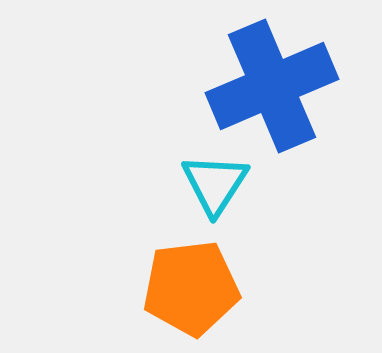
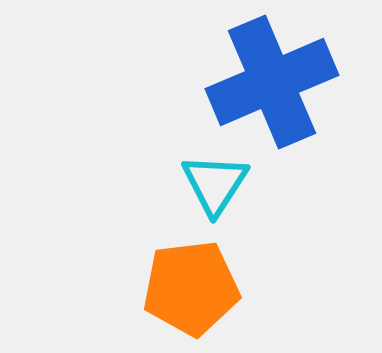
blue cross: moved 4 px up
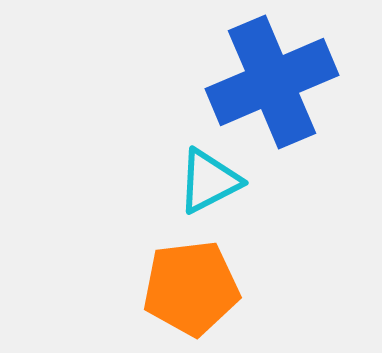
cyan triangle: moved 6 px left, 3 px up; rotated 30 degrees clockwise
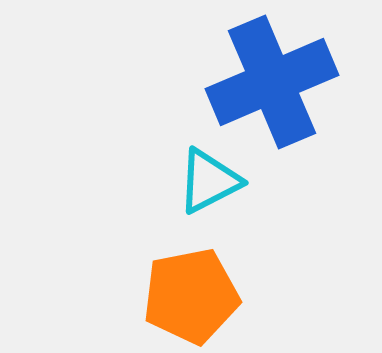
orange pentagon: moved 8 px down; rotated 4 degrees counterclockwise
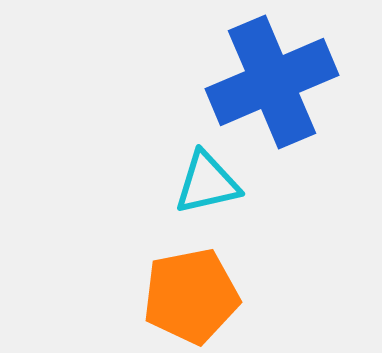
cyan triangle: moved 2 px left, 2 px down; rotated 14 degrees clockwise
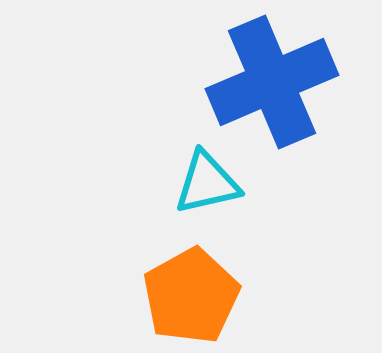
orange pentagon: rotated 18 degrees counterclockwise
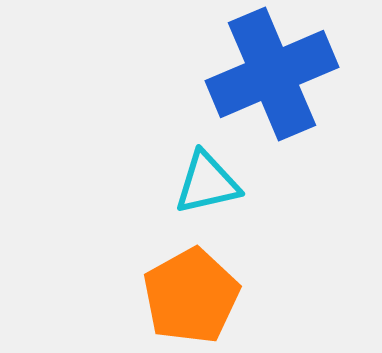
blue cross: moved 8 px up
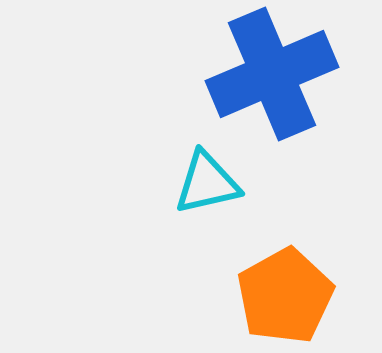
orange pentagon: moved 94 px right
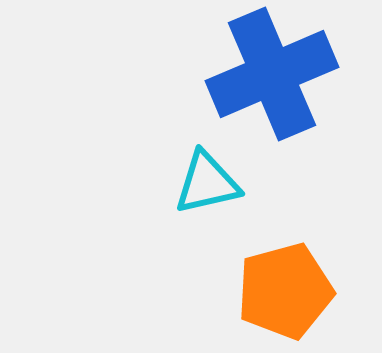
orange pentagon: moved 5 px up; rotated 14 degrees clockwise
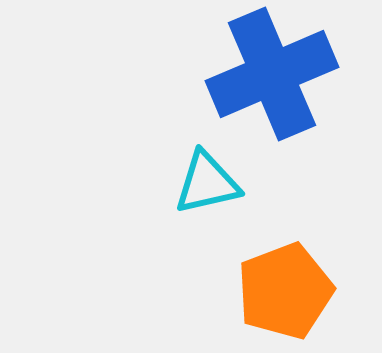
orange pentagon: rotated 6 degrees counterclockwise
